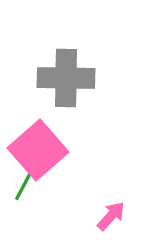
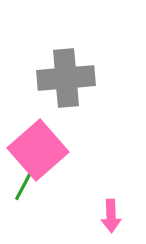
gray cross: rotated 6 degrees counterclockwise
pink arrow: rotated 136 degrees clockwise
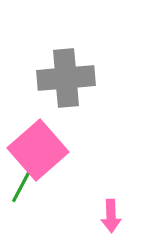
green line: moved 3 px left, 2 px down
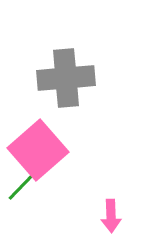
green line: rotated 16 degrees clockwise
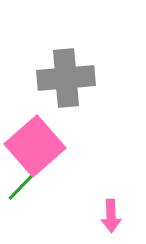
pink square: moved 3 px left, 4 px up
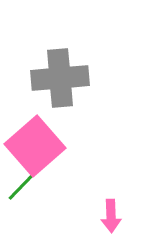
gray cross: moved 6 px left
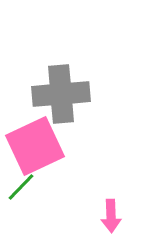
gray cross: moved 1 px right, 16 px down
pink square: rotated 16 degrees clockwise
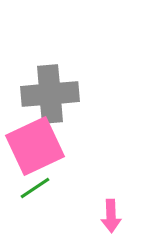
gray cross: moved 11 px left
green line: moved 14 px right, 1 px down; rotated 12 degrees clockwise
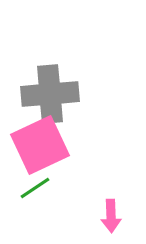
pink square: moved 5 px right, 1 px up
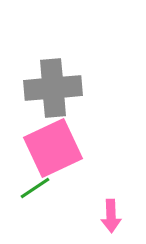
gray cross: moved 3 px right, 6 px up
pink square: moved 13 px right, 3 px down
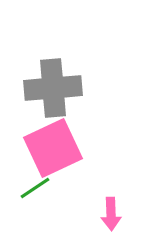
pink arrow: moved 2 px up
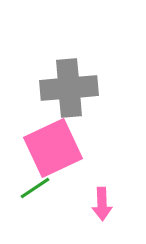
gray cross: moved 16 px right
pink arrow: moved 9 px left, 10 px up
